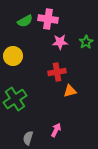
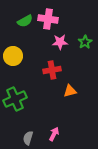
green star: moved 1 px left
red cross: moved 5 px left, 2 px up
green cross: rotated 10 degrees clockwise
pink arrow: moved 2 px left, 4 px down
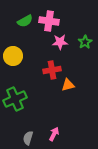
pink cross: moved 1 px right, 2 px down
orange triangle: moved 2 px left, 6 px up
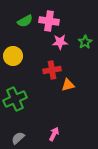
gray semicircle: moved 10 px left; rotated 32 degrees clockwise
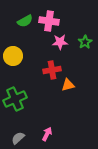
pink arrow: moved 7 px left
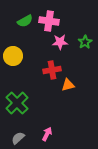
green cross: moved 2 px right, 4 px down; rotated 20 degrees counterclockwise
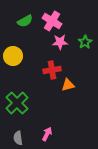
pink cross: moved 3 px right; rotated 24 degrees clockwise
gray semicircle: rotated 56 degrees counterclockwise
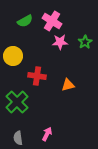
red cross: moved 15 px left, 6 px down; rotated 18 degrees clockwise
green cross: moved 1 px up
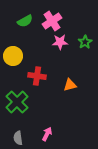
pink cross: rotated 24 degrees clockwise
orange triangle: moved 2 px right
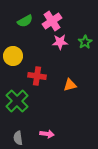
green cross: moved 1 px up
pink arrow: rotated 72 degrees clockwise
